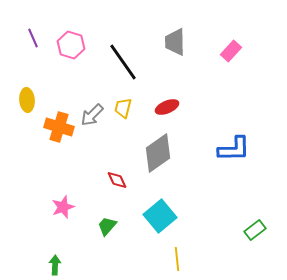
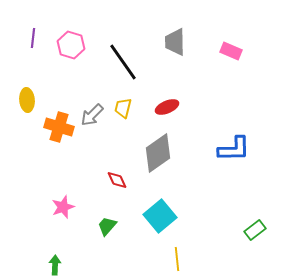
purple line: rotated 30 degrees clockwise
pink rectangle: rotated 70 degrees clockwise
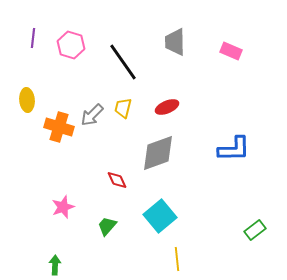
gray diamond: rotated 15 degrees clockwise
